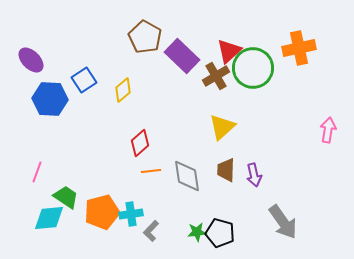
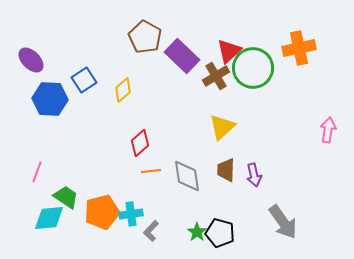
green star: rotated 30 degrees counterclockwise
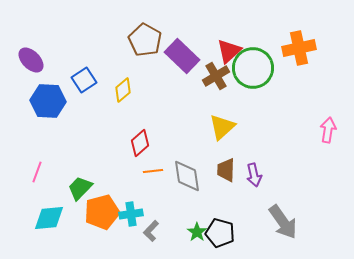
brown pentagon: moved 3 px down
blue hexagon: moved 2 px left, 2 px down
orange line: moved 2 px right
green trapezoid: moved 14 px right, 9 px up; rotated 80 degrees counterclockwise
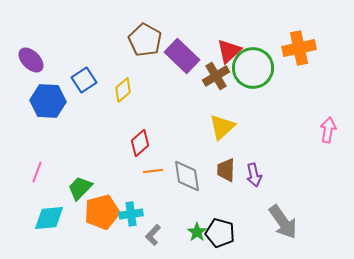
gray L-shape: moved 2 px right, 4 px down
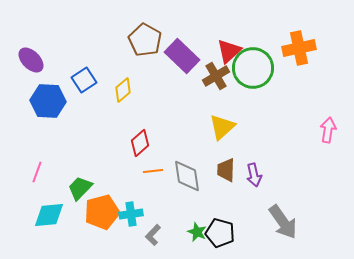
cyan diamond: moved 3 px up
green star: rotated 12 degrees counterclockwise
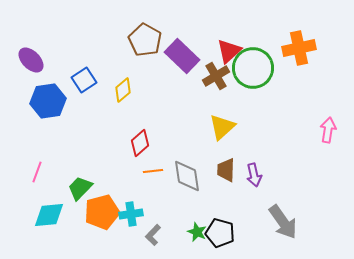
blue hexagon: rotated 12 degrees counterclockwise
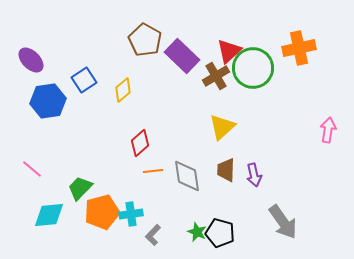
pink line: moved 5 px left, 3 px up; rotated 70 degrees counterclockwise
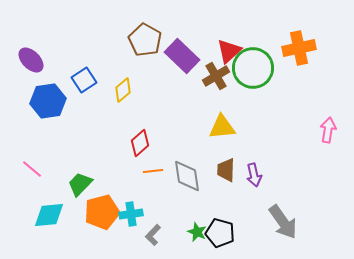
yellow triangle: rotated 36 degrees clockwise
green trapezoid: moved 4 px up
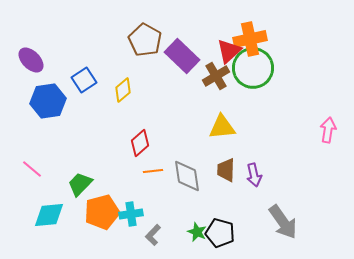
orange cross: moved 49 px left, 9 px up
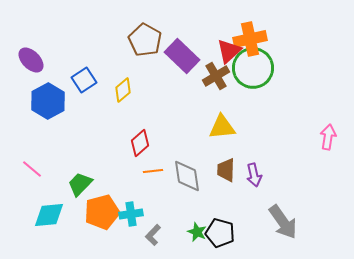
blue hexagon: rotated 20 degrees counterclockwise
pink arrow: moved 7 px down
